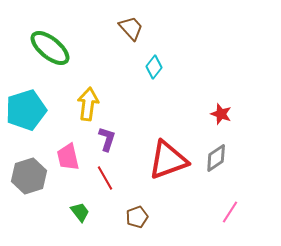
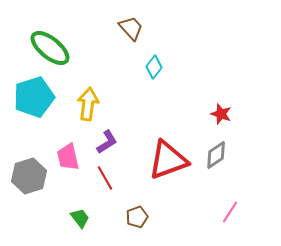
cyan pentagon: moved 8 px right, 13 px up
purple L-shape: moved 3 px down; rotated 40 degrees clockwise
gray diamond: moved 3 px up
green trapezoid: moved 6 px down
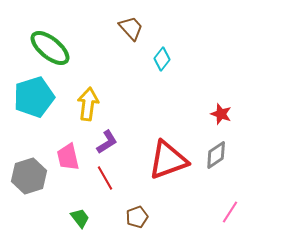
cyan diamond: moved 8 px right, 8 px up
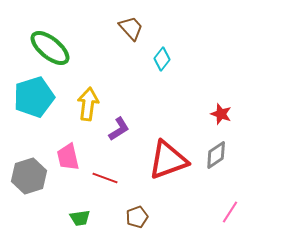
purple L-shape: moved 12 px right, 13 px up
red line: rotated 40 degrees counterclockwise
green trapezoid: rotated 120 degrees clockwise
